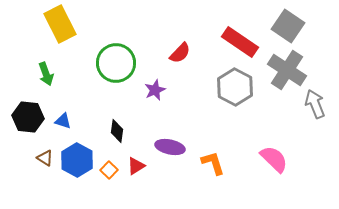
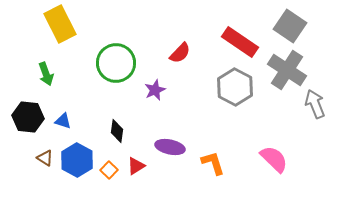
gray square: moved 2 px right
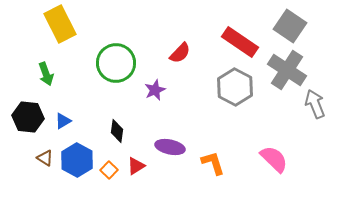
blue triangle: rotated 48 degrees counterclockwise
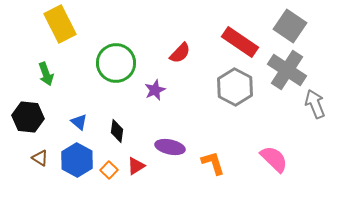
blue triangle: moved 16 px right, 1 px down; rotated 48 degrees counterclockwise
brown triangle: moved 5 px left
